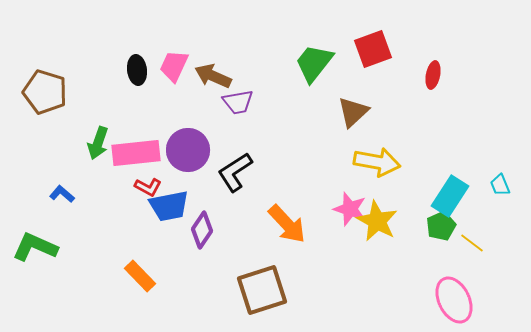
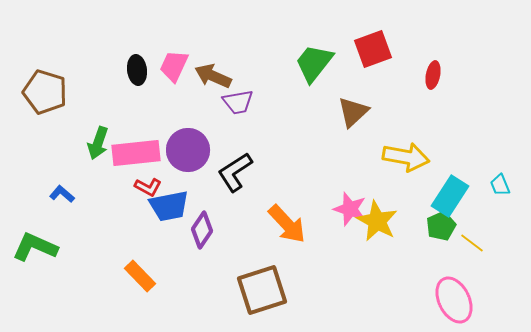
yellow arrow: moved 29 px right, 5 px up
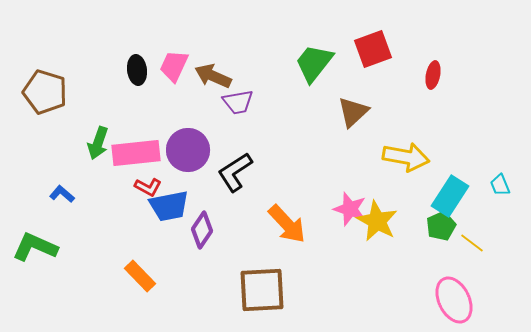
brown square: rotated 15 degrees clockwise
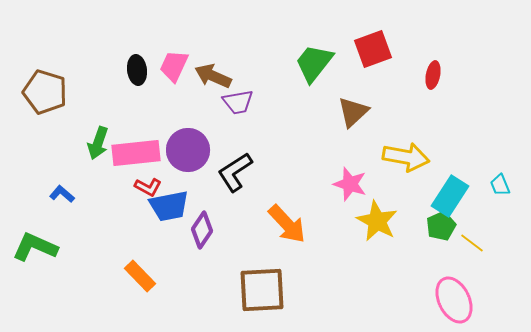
pink star: moved 25 px up
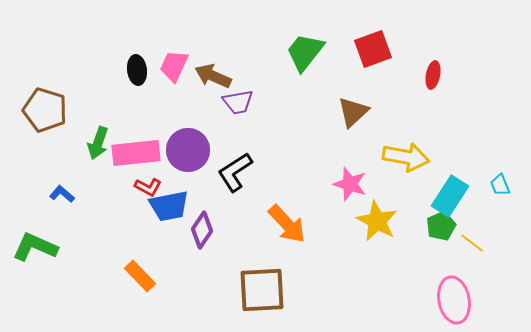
green trapezoid: moved 9 px left, 11 px up
brown pentagon: moved 18 px down
pink ellipse: rotated 15 degrees clockwise
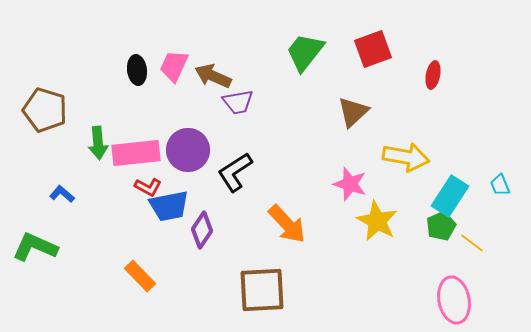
green arrow: rotated 24 degrees counterclockwise
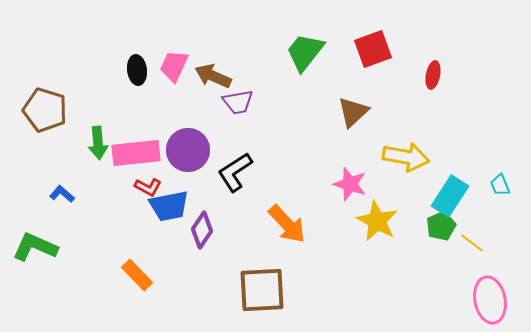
orange rectangle: moved 3 px left, 1 px up
pink ellipse: moved 36 px right
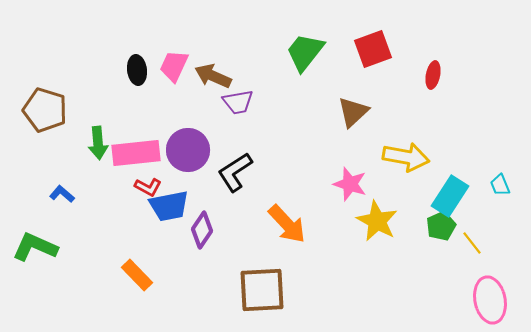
yellow line: rotated 15 degrees clockwise
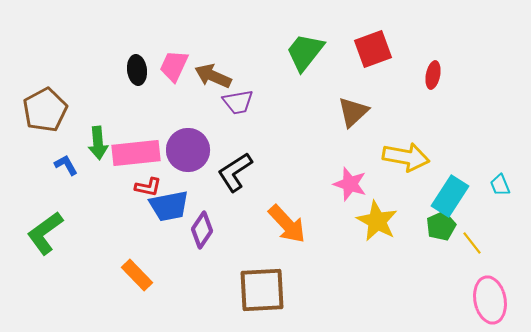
brown pentagon: rotated 27 degrees clockwise
red L-shape: rotated 16 degrees counterclockwise
blue L-shape: moved 4 px right, 29 px up; rotated 20 degrees clockwise
green L-shape: moved 10 px right, 14 px up; rotated 60 degrees counterclockwise
